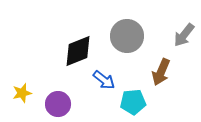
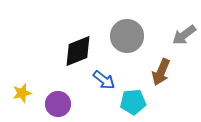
gray arrow: rotated 15 degrees clockwise
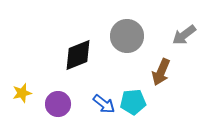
black diamond: moved 4 px down
blue arrow: moved 24 px down
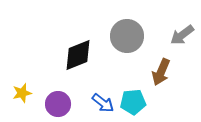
gray arrow: moved 2 px left
blue arrow: moved 1 px left, 1 px up
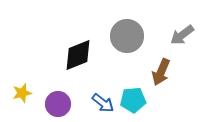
cyan pentagon: moved 2 px up
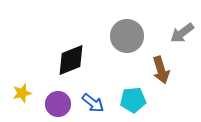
gray arrow: moved 2 px up
black diamond: moved 7 px left, 5 px down
brown arrow: moved 2 px up; rotated 40 degrees counterclockwise
blue arrow: moved 10 px left
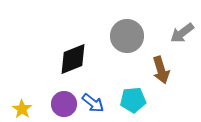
black diamond: moved 2 px right, 1 px up
yellow star: moved 16 px down; rotated 24 degrees counterclockwise
purple circle: moved 6 px right
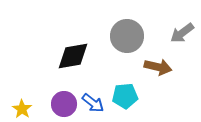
black diamond: moved 3 px up; rotated 12 degrees clockwise
brown arrow: moved 3 px left, 3 px up; rotated 60 degrees counterclockwise
cyan pentagon: moved 8 px left, 4 px up
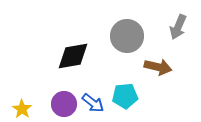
gray arrow: moved 4 px left, 6 px up; rotated 30 degrees counterclockwise
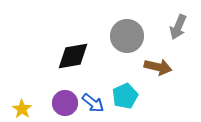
cyan pentagon: rotated 20 degrees counterclockwise
purple circle: moved 1 px right, 1 px up
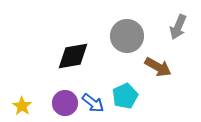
brown arrow: rotated 16 degrees clockwise
yellow star: moved 3 px up
